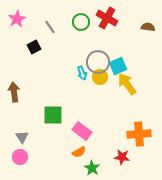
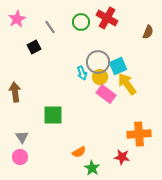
brown semicircle: moved 5 px down; rotated 104 degrees clockwise
brown arrow: moved 1 px right
pink rectangle: moved 24 px right, 37 px up
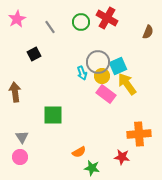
black square: moved 7 px down
yellow circle: moved 2 px right, 1 px up
green star: rotated 21 degrees counterclockwise
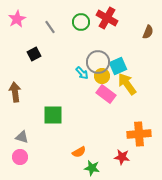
cyan arrow: rotated 24 degrees counterclockwise
gray triangle: rotated 40 degrees counterclockwise
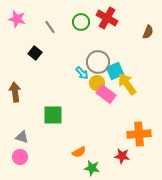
pink star: rotated 30 degrees counterclockwise
black square: moved 1 px right, 1 px up; rotated 24 degrees counterclockwise
cyan square: moved 3 px left, 5 px down
yellow circle: moved 5 px left, 7 px down
red star: moved 1 px up
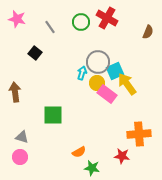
cyan arrow: rotated 120 degrees counterclockwise
pink rectangle: moved 1 px right
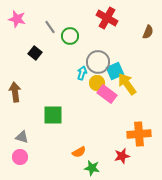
green circle: moved 11 px left, 14 px down
red star: rotated 21 degrees counterclockwise
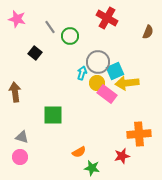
yellow arrow: moved 1 px up; rotated 60 degrees counterclockwise
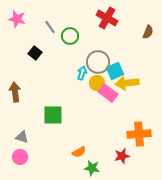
pink rectangle: moved 1 px right, 1 px up
